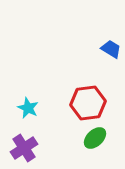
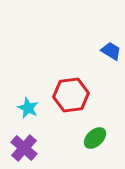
blue trapezoid: moved 2 px down
red hexagon: moved 17 px left, 8 px up
purple cross: rotated 16 degrees counterclockwise
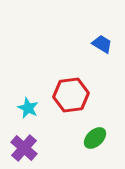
blue trapezoid: moved 9 px left, 7 px up
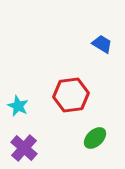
cyan star: moved 10 px left, 2 px up
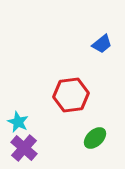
blue trapezoid: rotated 110 degrees clockwise
cyan star: moved 16 px down
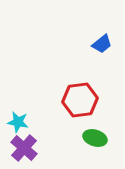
red hexagon: moved 9 px right, 5 px down
cyan star: rotated 15 degrees counterclockwise
green ellipse: rotated 60 degrees clockwise
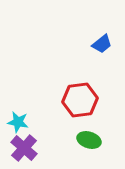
green ellipse: moved 6 px left, 2 px down
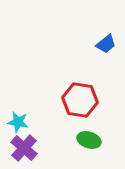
blue trapezoid: moved 4 px right
red hexagon: rotated 16 degrees clockwise
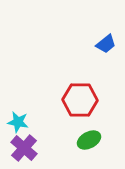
red hexagon: rotated 8 degrees counterclockwise
green ellipse: rotated 45 degrees counterclockwise
